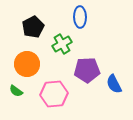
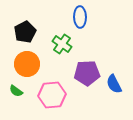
black pentagon: moved 8 px left, 5 px down
green cross: rotated 24 degrees counterclockwise
purple pentagon: moved 3 px down
pink hexagon: moved 2 px left, 1 px down
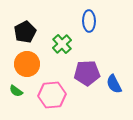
blue ellipse: moved 9 px right, 4 px down
green cross: rotated 12 degrees clockwise
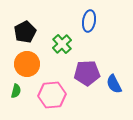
blue ellipse: rotated 10 degrees clockwise
green semicircle: rotated 112 degrees counterclockwise
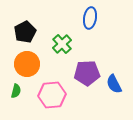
blue ellipse: moved 1 px right, 3 px up
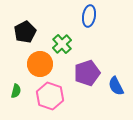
blue ellipse: moved 1 px left, 2 px up
orange circle: moved 13 px right
purple pentagon: rotated 15 degrees counterclockwise
blue semicircle: moved 2 px right, 2 px down
pink hexagon: moved 2 px left, 1 px down; rotated 24 degrees clockwise
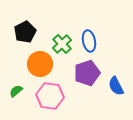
blue ellipse: moved 25 px down; rotated 20 degrees counterclockwise
green semicircle: rotated 144 degrees counterclockwise
pink hexagon: rotated 12 degrees counterclockwise
